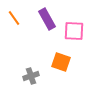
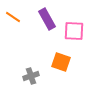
orange line: moved 1 px left, 1 px up; rotated 21 degrees counterclockwise
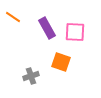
purple rectangle: moved 9 px down
pink square: moved 1 px right, 1 px down
